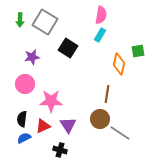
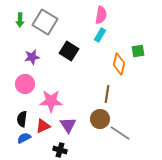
black square: moved 1 px right, 3 px down
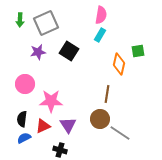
gray square: moved 1 px right, 1 px down; rotated 35 degrees clockwise
purple star: moved 6 px right, 5 px up
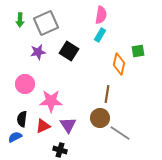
brown circle: moved 1 px up
blue semicircle: moved 9 px left, 1 px up
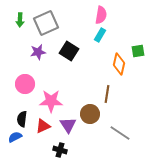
brown circle: moved 10 px left, 4 px up
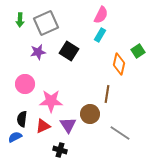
pink semicircle: rotated 18 degrees clockwise
green square: rotated 24 degrees counterclockwise
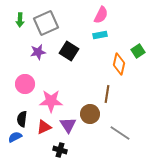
cyan rectangle: rotated 48 degrees clockwise
red triangle: moved 1 px right, 1 px down
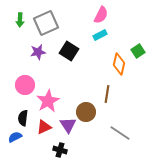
cyan rectangle: rotated 16 degrees counterclockwise
pink circle: moved 1 px down
pink star: moved 3 px left; rotated 30 degrees counterclockwise
brown circle: moved 4 px left, 2 px up
black semicircle: moved 1 px right, 1 px up
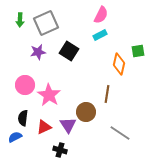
green square: rotated 24 degrees clockwise
pink star: moved 1 px right, 6 px up; rotated 10 degrees counterclockwise
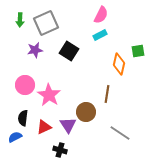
purple star: moved 3 px left, 2 px up
